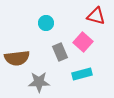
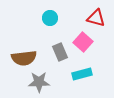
red triangle: moved 2 px down
cyan circle: moved 4 px right, 5 px up
brown semicircle: moved 7 px right
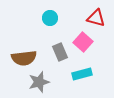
gray star: rotated 15 degrees counterclockwise
